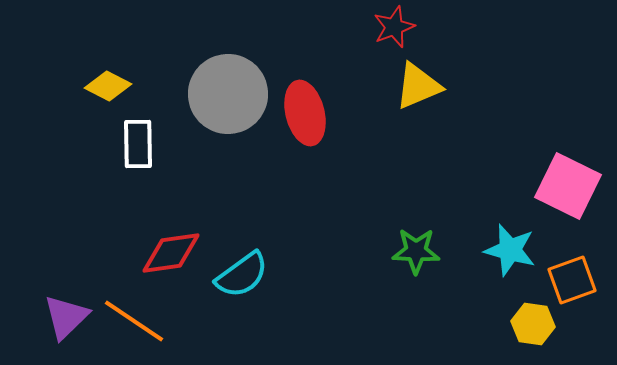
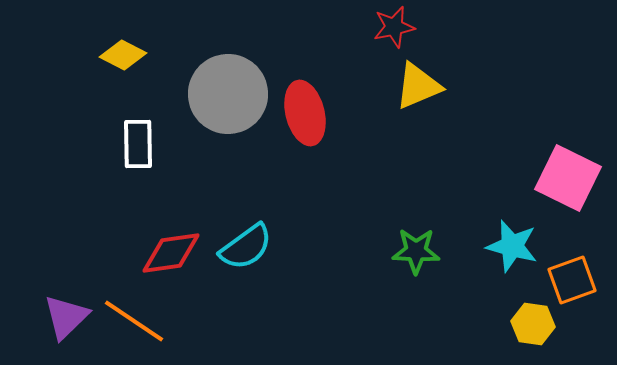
red star: rotated 9 degrees clockwise
yellow diamond: moved 15 px right, 31 px up
pink square: moved 8 px up
cyan star: moved 2 px right, 4 px up
cyan semicircle: moved 4 px right, 28 px up
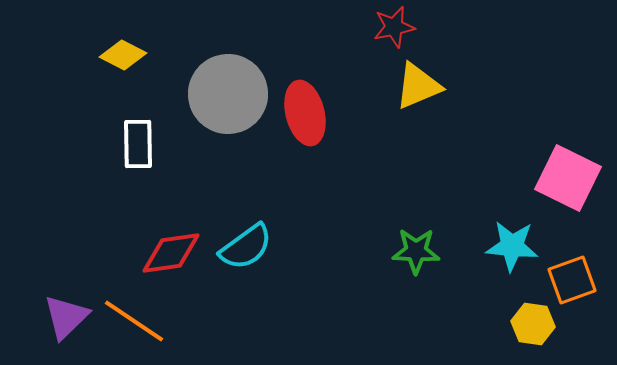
cyan star: rotated 10 degrees counterclockwise
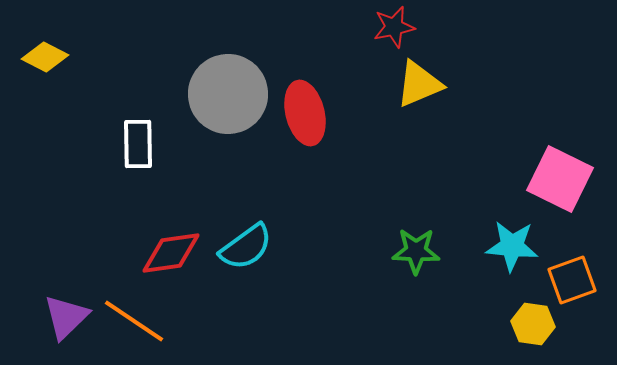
yellow diamond: moved 78 px left, 2 px down
yellow triangle: moved 1 px right, 2 px up
pink square: moved 8 px left, 1 px down
